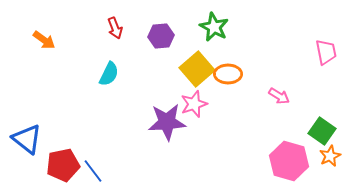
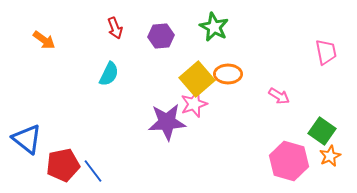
yellow square: moved 10 px down
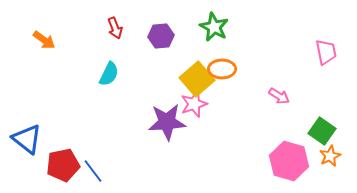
orange ellipse: moved 6 px left, 5 px up
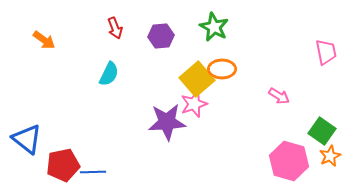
blue line: moved 1 px down; rotated 55 degrees counterclockwise
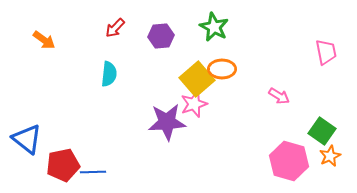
red arrow: rotated 65 degrees clockwise
cyan semicircle: rotated 20 degrees counterclockwise
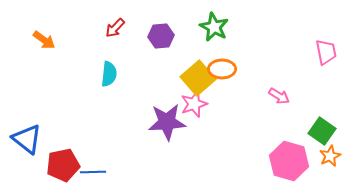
yellow square: moved 1 px right, 1 px up
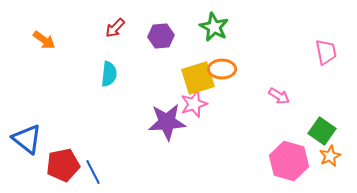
yellow square: rotated 24 degrees clockwise
blue line: rotated 65 degrees clockwise
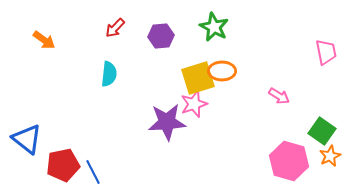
orange ellipse: moved 2 px down
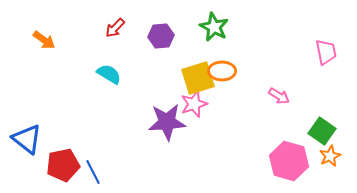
cyan semicircle: rotated 65 degrees counterclockwise
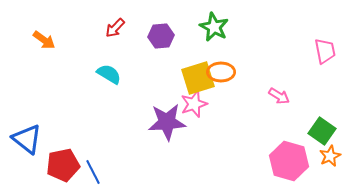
pink trapezoid: moved 1 px left, 1 px up
orange ellipse: moved 1 px left, 1 px down
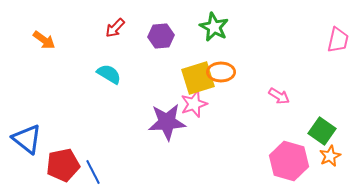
pink trapezoid: moved 13 px right, 11 px up; rotated 24 degrees clockwise
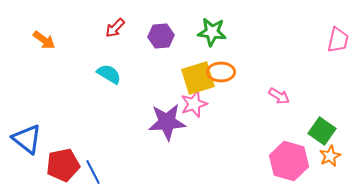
green star: moved 2 px left, 5 px down; rotated 20 degrees counterclockwise
